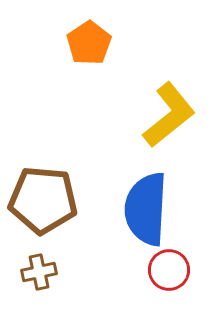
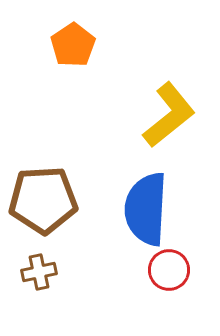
orange pentagon: moved 16 px left, 2 px down
brown pentagon: rotated 8 degrees counterclockwise
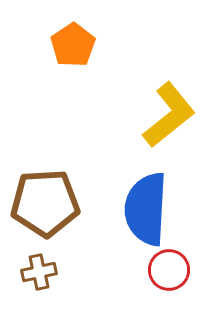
brown pentagon: moved 2 px right, 3 px down
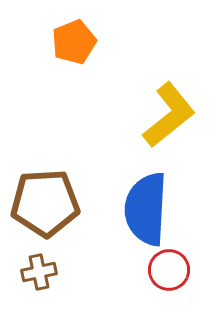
orange pentagon: moved 1 px right, 3 px up; rotated 12 degrees clockwise
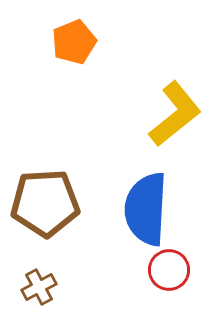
yellow L-shape: moved 6 px right, 1 px up
brown cross: moved 15 px down; rotated 16 degrees counterclockwise
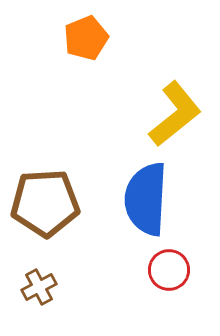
orange pentagon: moved 12 px right, 4 px up
blue semicircle: moved 10 px up
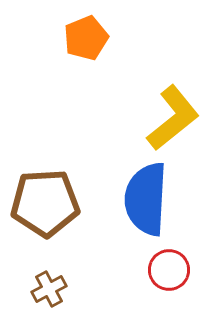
yellow L-shape: moved 2 px left, 4 px down
brown cross: moved 10 px right, 2 px down
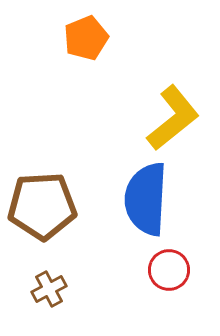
brown pentagon: moved 3 px left, 3 px down
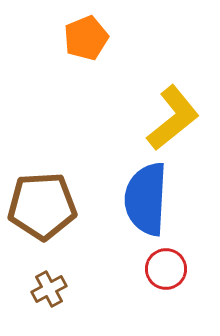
red circle: moved 3 px left, 1 px up
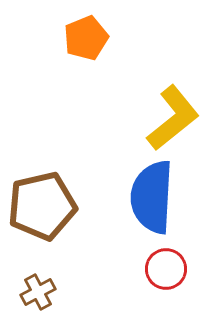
blue semicircle: moved 6 px right, 2 px up
brown pentagon: rotated 10 degrees counterclockwise
brown cross: moved 11 px left, 3 px down
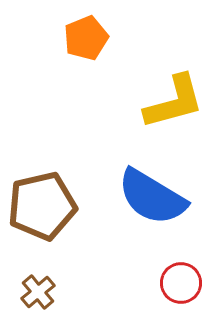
yellow L-shape: moved 1 px right, 16 px up; rotated 24 degrees clockwise
blue semicircle: rotated 62 degrees counterclockwise
red circle: moved 15 px right, 14 px down
brown cross: rotated 12 degrees counterclockwise
